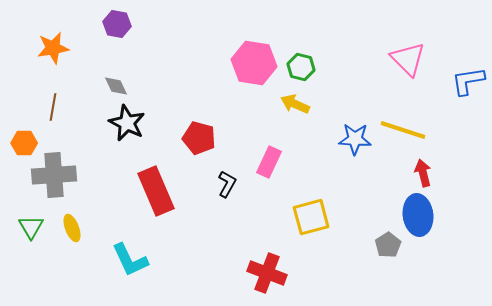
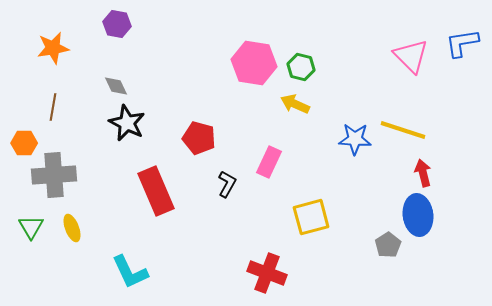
pink triangle: moved 3 px right, 3 px up
blue L-shape: moved 6 px left, 38 px up
cyan L-shape: moved 12 px down
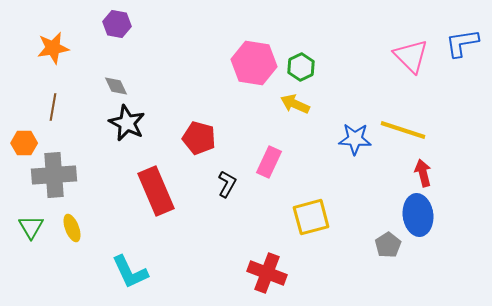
green hexagon: rotated 20 degrees clockwise
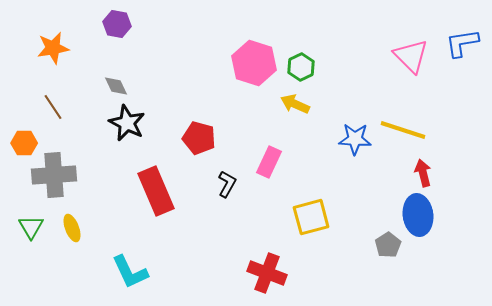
pink hexagon: rotated 9 degrees clockwise
brown line: rotated 44 degrees counterclockwise
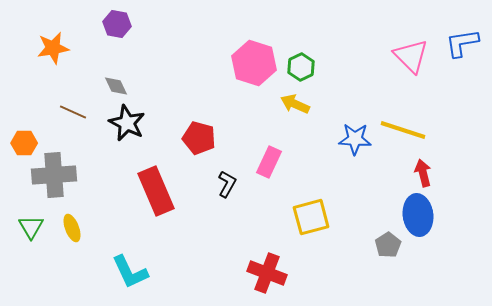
brown line: moved 20 px right, 5 px down; rotated 32 degrees counterclockwise
